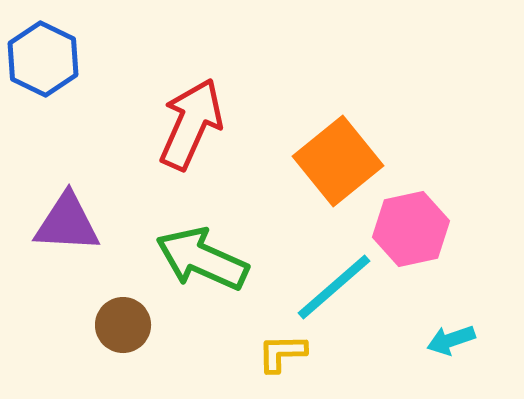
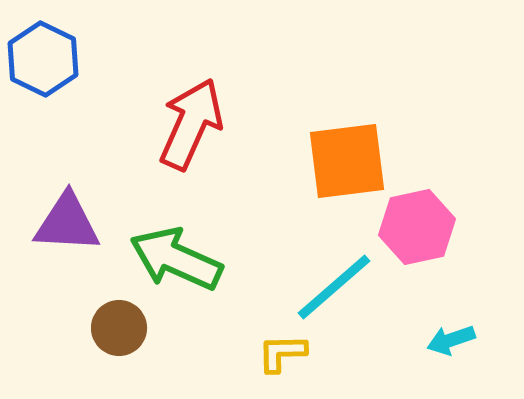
orange square: moved 9 px right; rotated 32 degrees clockwise
pink hexagon: moved 6 px right, 2 px up
green arrow: moved 26 px left
brown circle: moved 4 px left, 3 px down
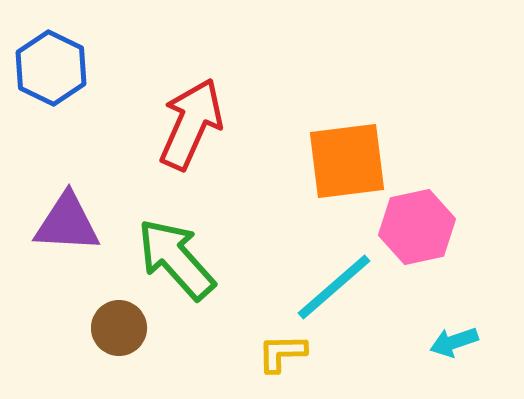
blue hexagon: moved 8 px right, 9 px down
green arrow: rotated 24 degrees clockwise
cyan arrow: moved 3 px right, 2 px down
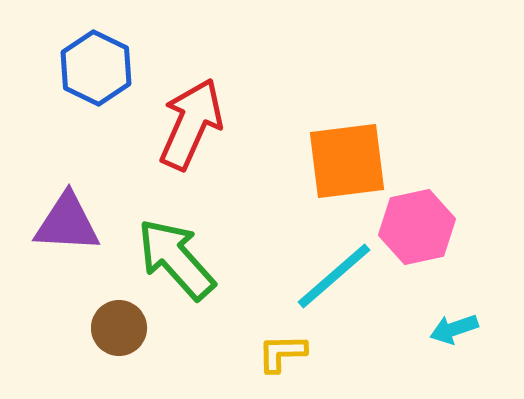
blue hexagon: moved 45 px right
cyan line: moved 11 px up
cyan arrow: moved 13 px up
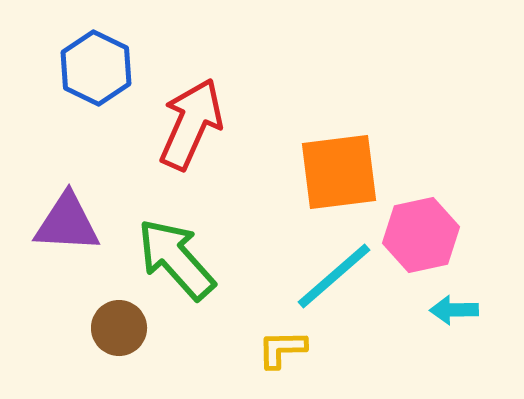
orange square: moved 8 px left, 11 px down
pink hexagon: moved 4 px right, 8 px down
cyan arrow: moved 19 px up; rotated 18 degrees clockwise
yellow L-shape: moved 4 px up
